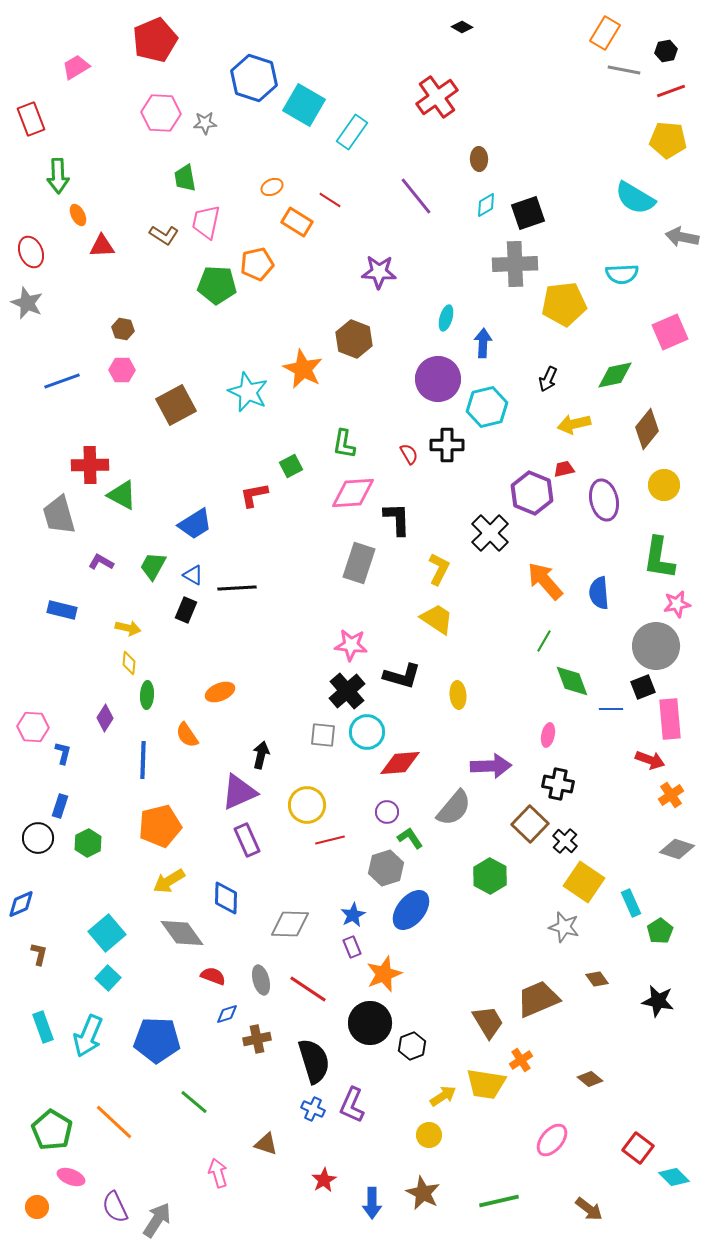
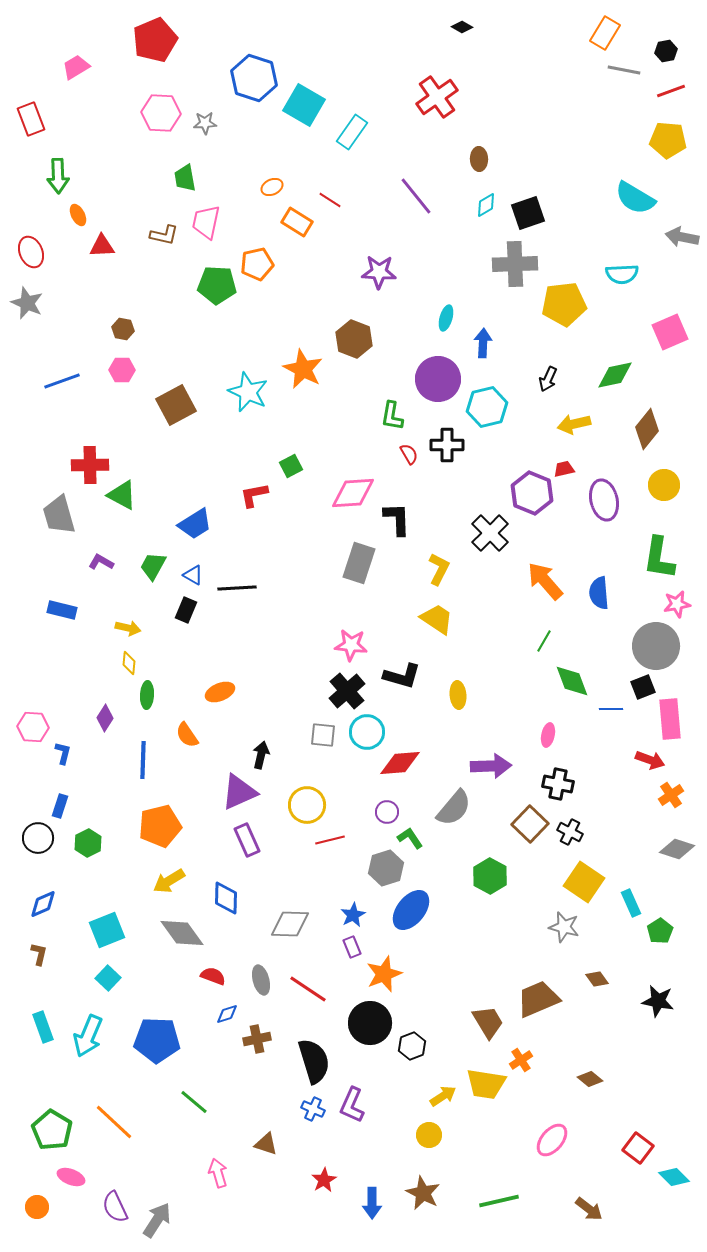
brown L-shape at (164, 235): rotated 20 degrees counterclockwise
green L-shape at (344, 444): moved 48 px right, 28 px up
black cross at (565, 841): moved 5 px right, 9 px up; rotated 15 degrees counterclockwise
blue diamond at (21, 904): moved 22 px right
cyan square at (107, 933): moved 3 px up; rotated 18 degrees clockwise
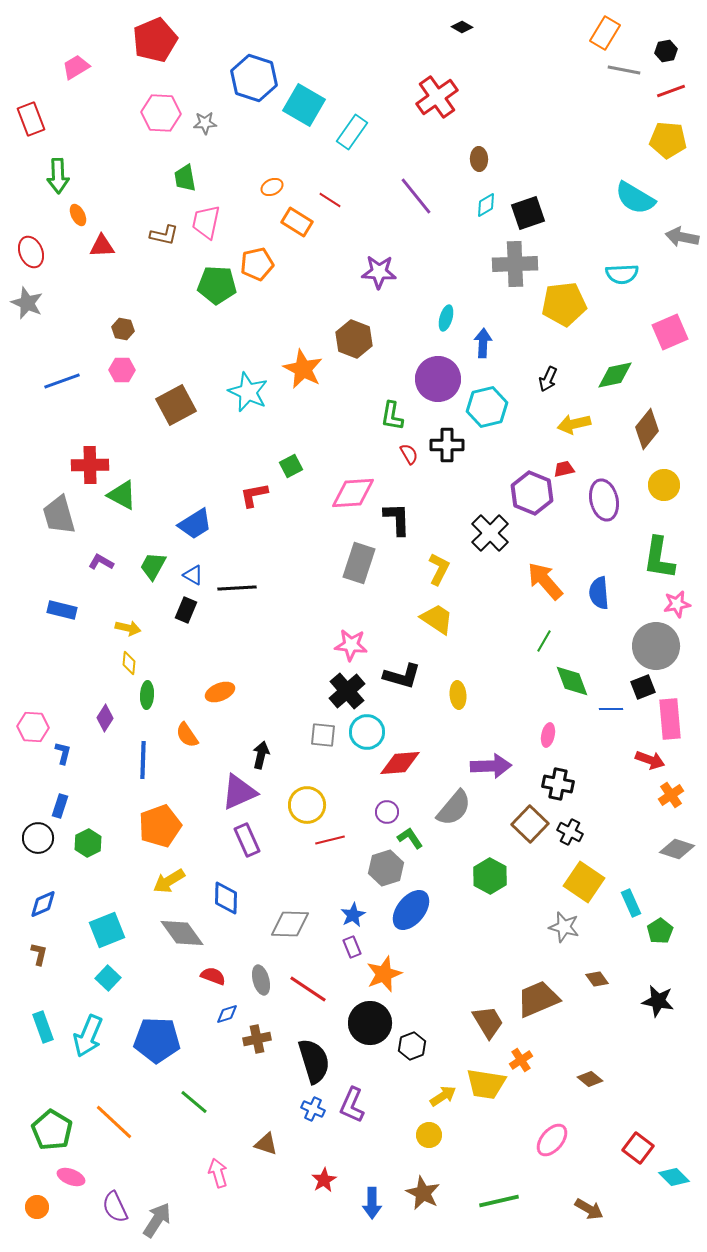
orange pentagon at (160, 826): rotated 6 degrees counterclockwise
brown arrow at (589, 1209): rotated 8 degrees counterclockwise
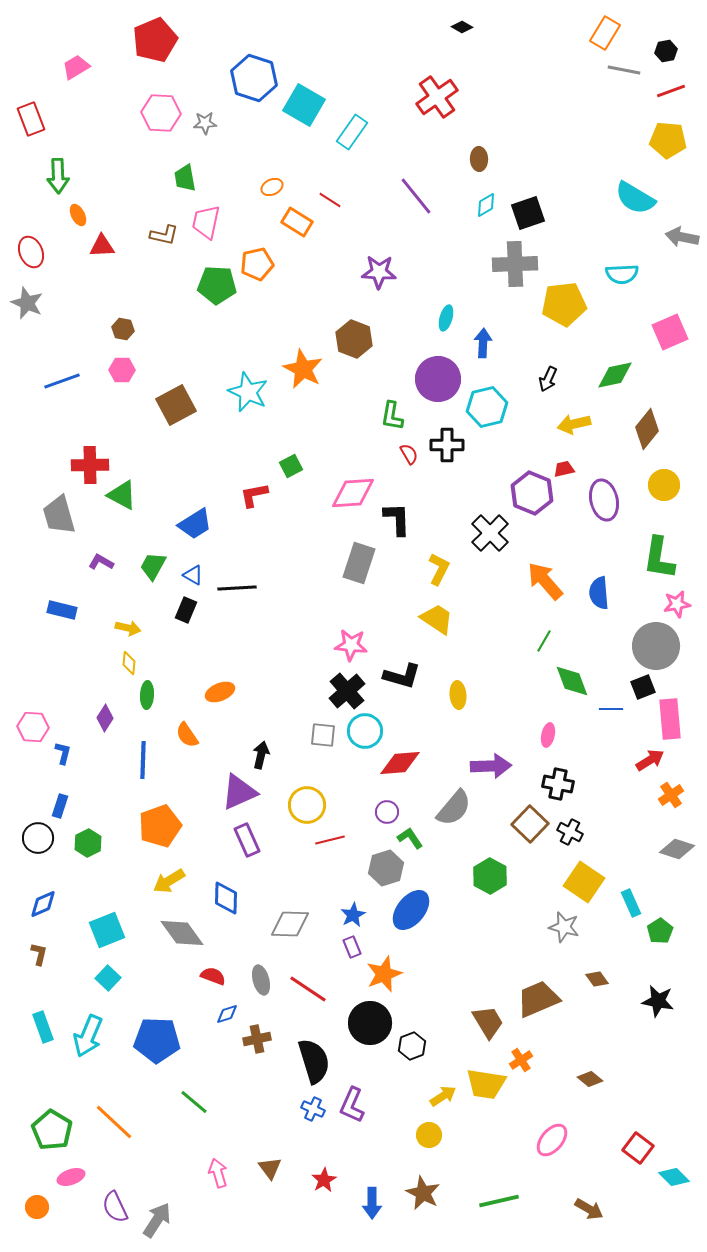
cyan circle at (367, 732): moved 2 px left, 1 px up
red arrow at (650, 760): rotated 52 degrees counterclockwise
brown triangle at (266, 1144): moved 4 px right, 24 px down; rotated 35 degrees clockwise
pink ellipse at (71, 1177): rotated 40 degrees counterclockwise
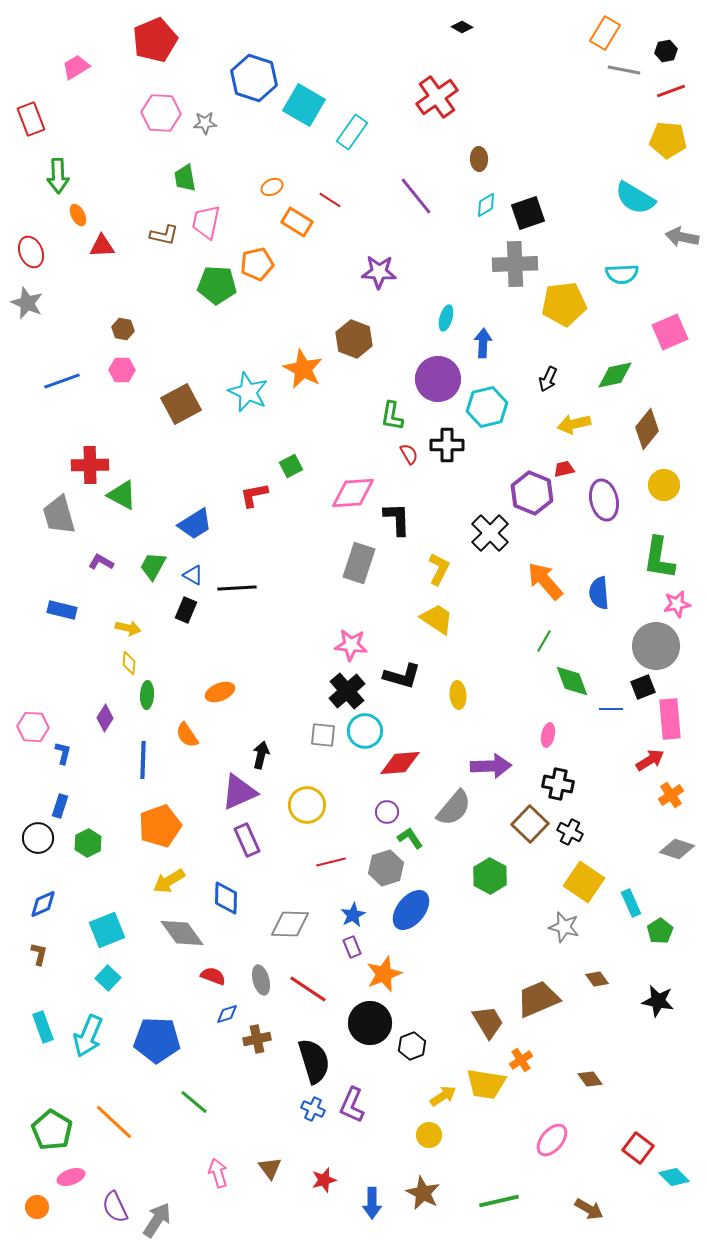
brown square at (176, 405): moved 5 px right, 1 px up
red line at (330, 840): moved 1 px right, 22 px down
brown diamond at (590, 1079): rotated 15 degrees clockwise
red star at (324, 1180): rotated 15 degrees clockwise
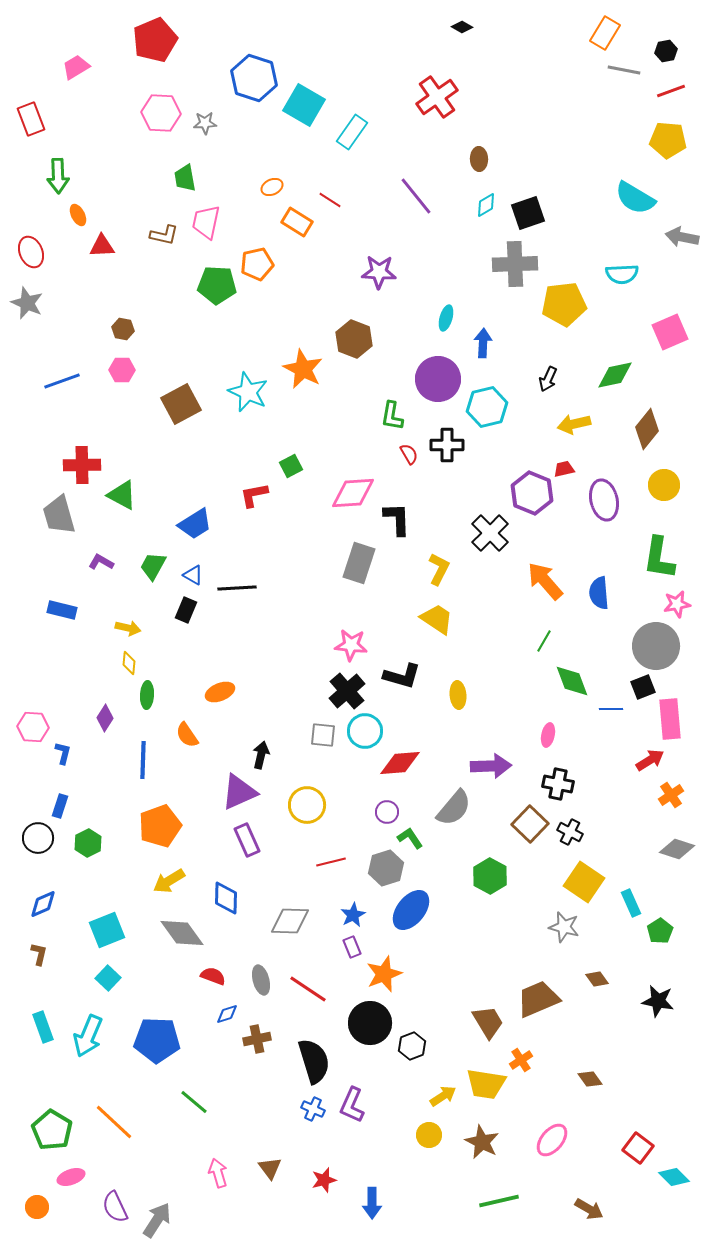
red cross at (90, 465): moved 8 px left
gray diamond at (290, 924): moved 3 px up
brown star at (423, 1193): moved 59 px right, 51 px up
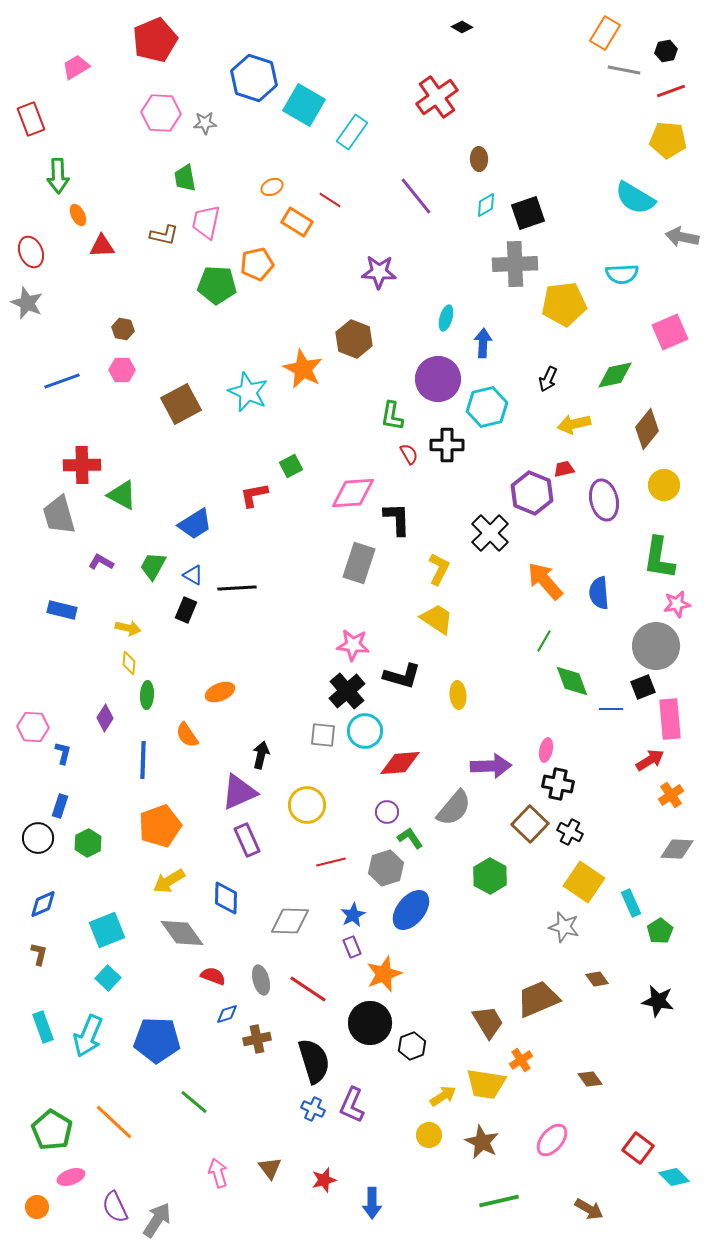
pink star at (351, 645): moved 2 px right
pink ellipse at (548, 735): moved 2 px left, 15 px down
gray diamond at (677, 849): rotated 16 degrees counterclockwise
